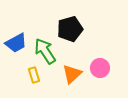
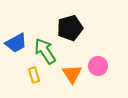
black pentagon: moved 1 px up
pink circle: moved 2 px left, 2 px up
orange triangle: rotated 20 degrees counterclockwise
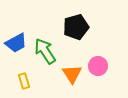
black pentagon: moved 6 px right, 1 px up
yellow rectangle: moved 10 px left, 6 px down
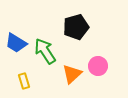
blue trapezoid: rotated 60 degrees clockwise
orange triangle: rotated 20 degrees clockwise
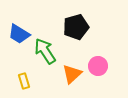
blue trapezoid: moved 3 px right, 9 px up
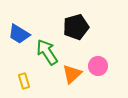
green arrow: moved 2 px right, 1 px down
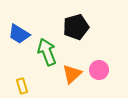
green arrow: rotated 12 degrees clockwise
pink circle: moved 1 px right, 4 px down
yellow rectangle: moved 2 px left, 5 px down
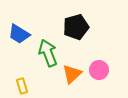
green arrow: moved 1 px right, 1 px down
